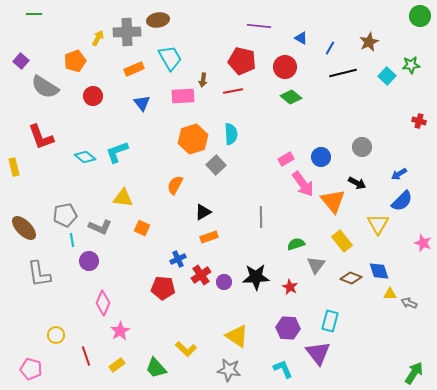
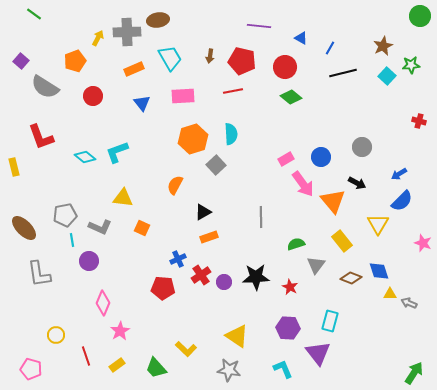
green line at (34, 14): rotated 35 degrees clockwise
brown star at (369, 42): moved 14 px right, 4 px down
brown arrow at (203, 80): moved 7 px right, 24 px up
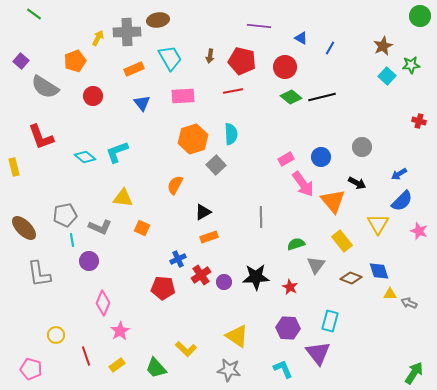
black line at (343, 73): moved 21 px left, 24 px down
pink star at (423, 243): moved 4 px left, 12 px up
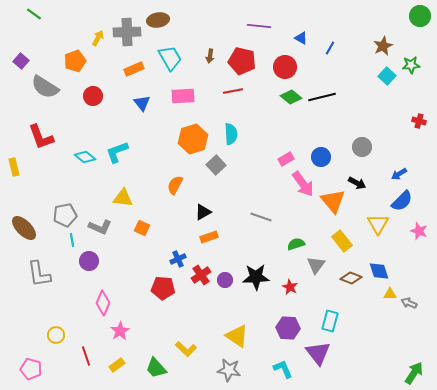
gray line at (261, 217): rotated 70 degrees counterclockwise
purple circle at (224, 282): moved 1 px right, 2 px up
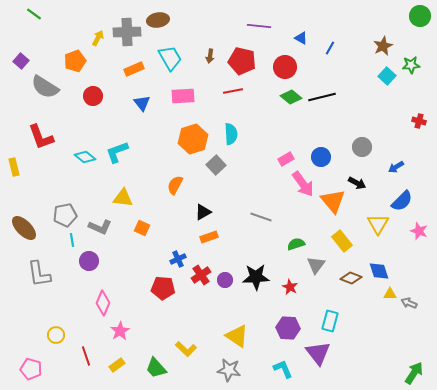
blue arrow at (399, 174): moved 3 px left, 7 px up
